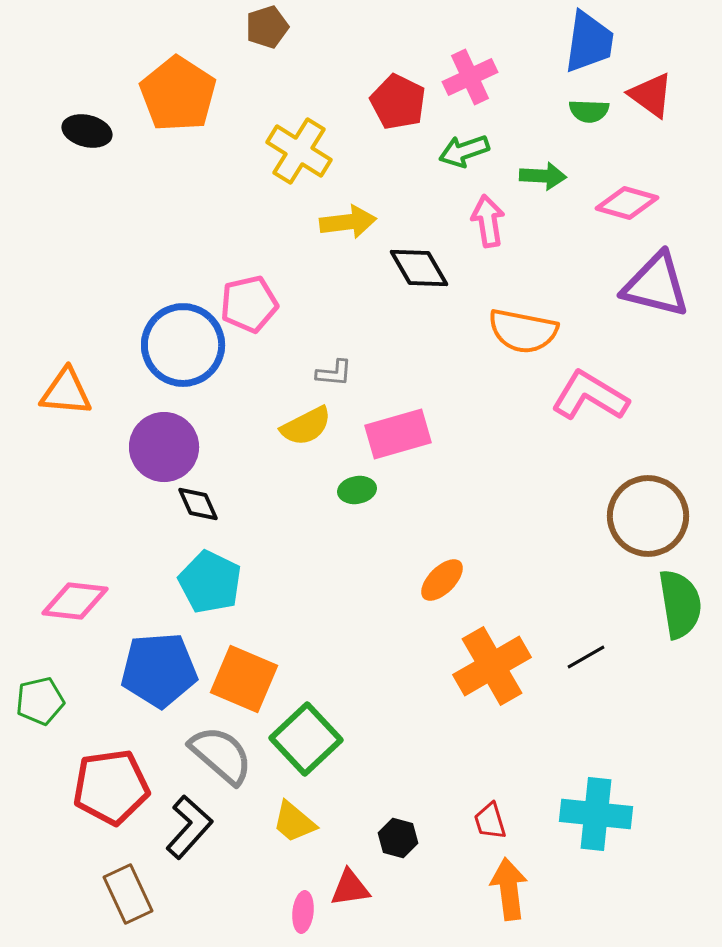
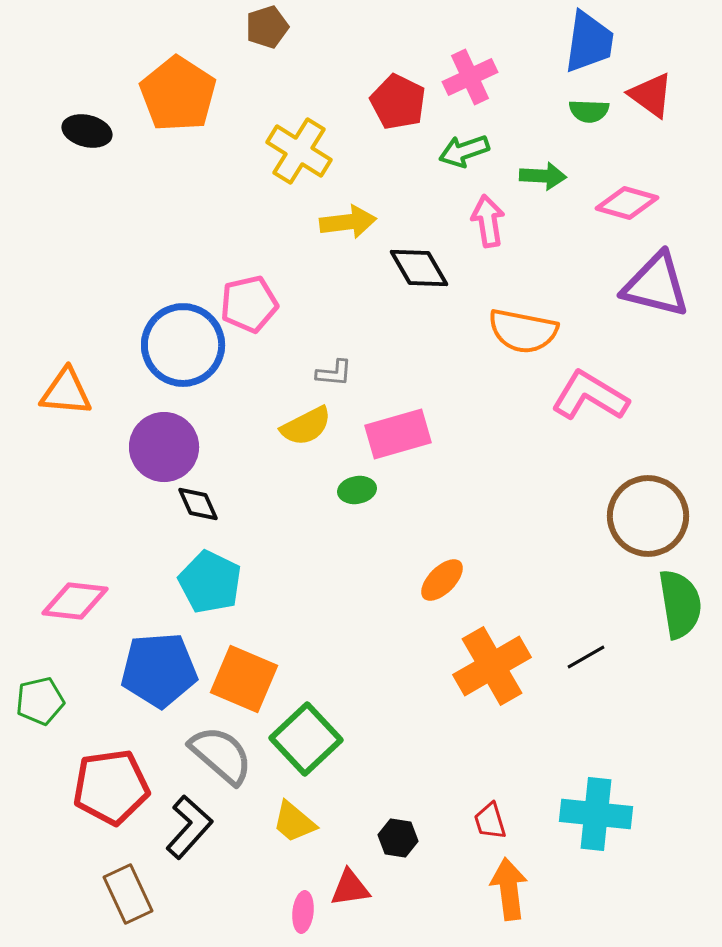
black hexagon at (398, 838): rotated 6 degrees counterclockwise
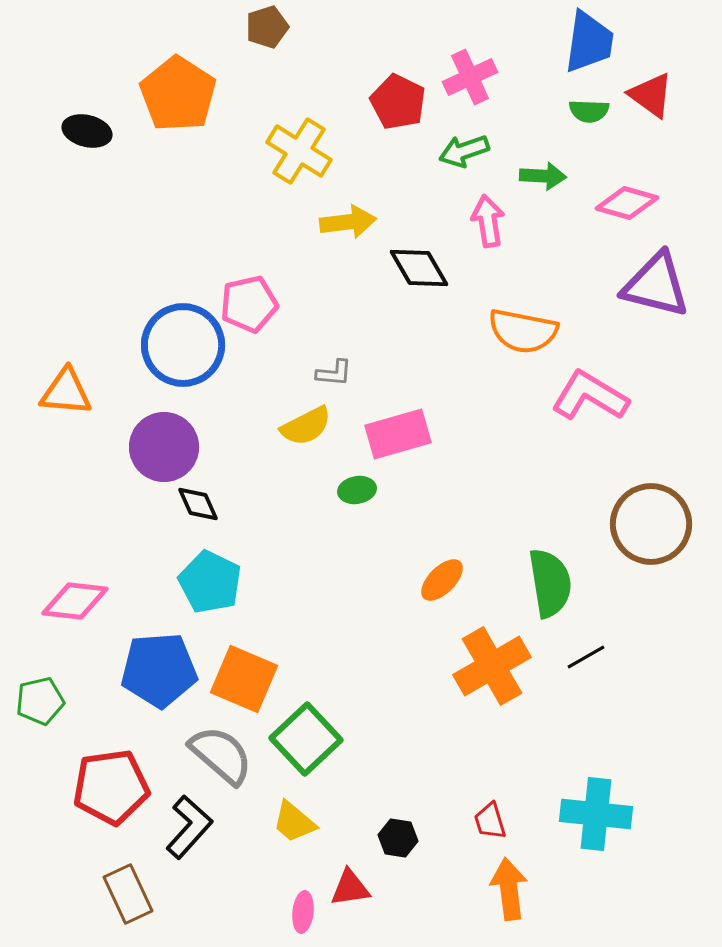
brown circle at (648, 516): moved 3 px right, 8 px down
green semicircle at (680, 604): moved 130 px left, 21 px up
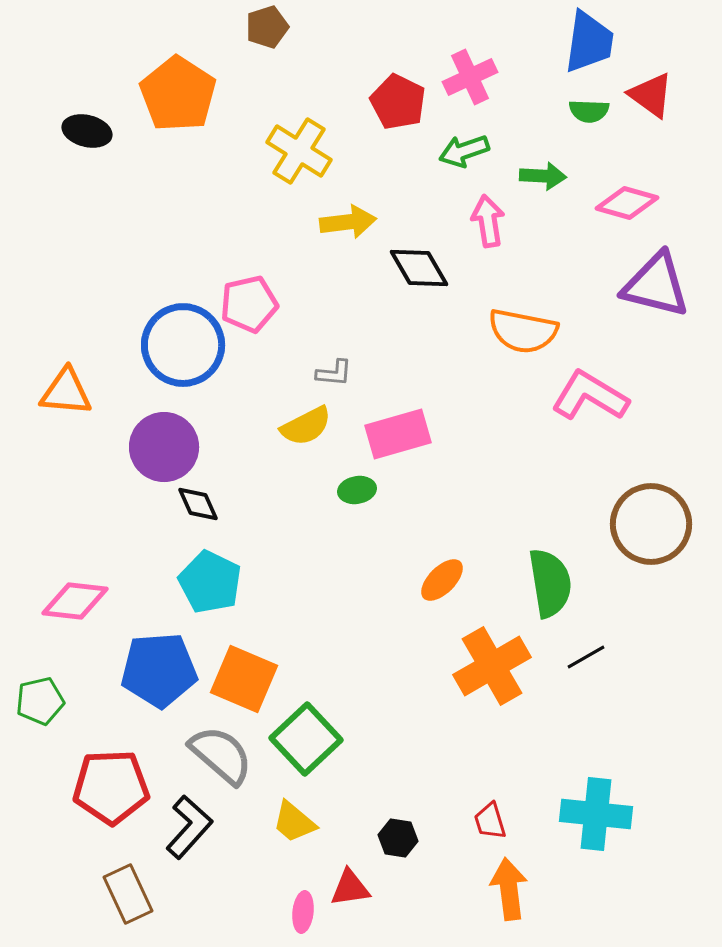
red pentagon at (111, 787): rotated 6 degrees clockwise
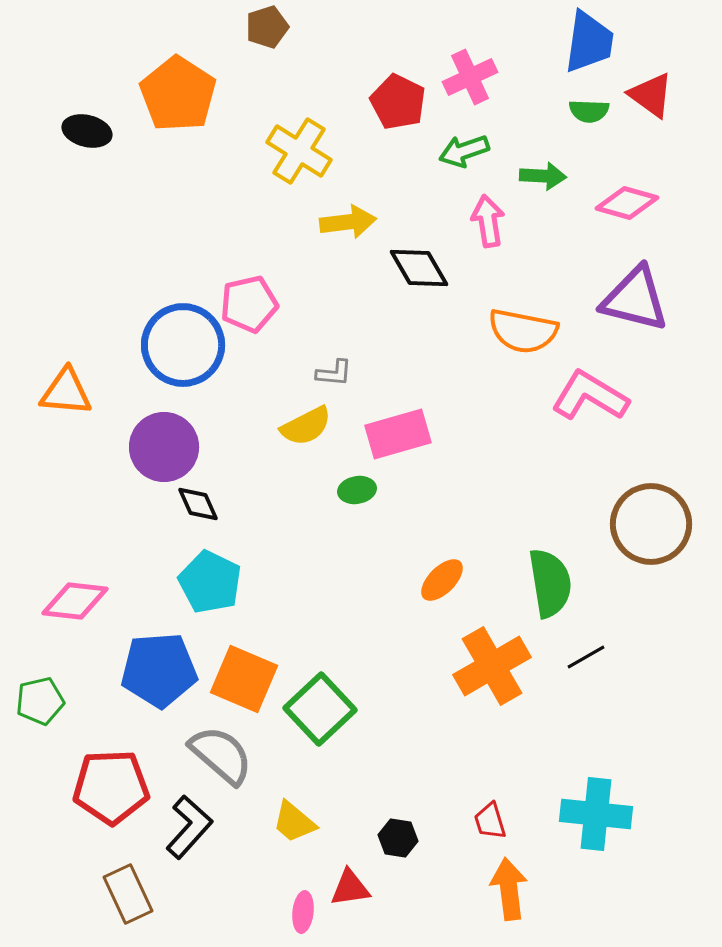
purple triangle at (656, 285): moved 21 px left, 14 px down
green square at (306, 739): moved 14 px right, 30 px up
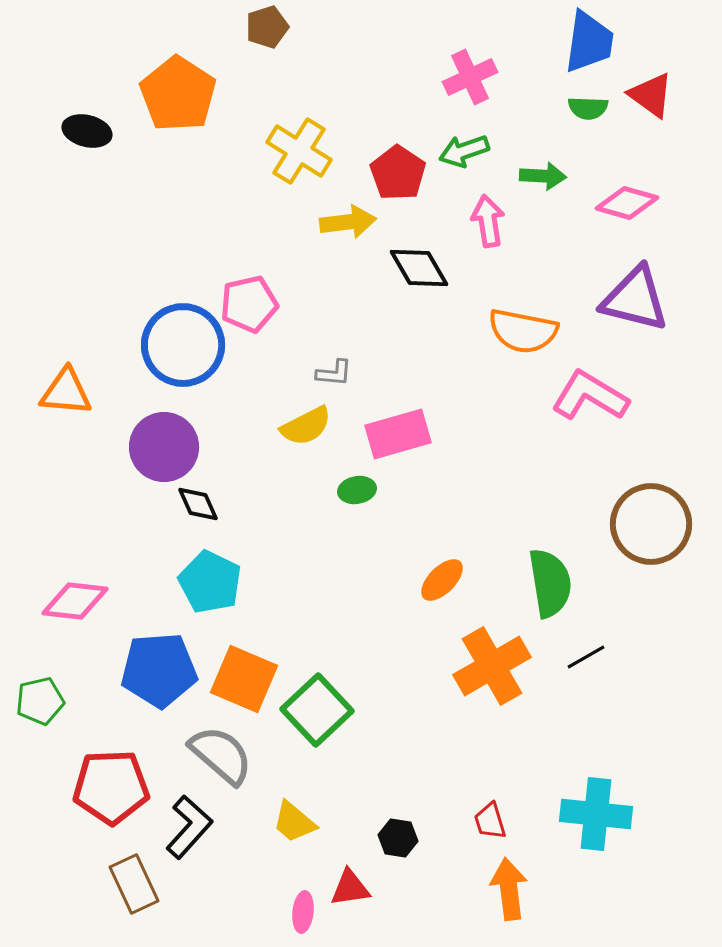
red pentagon at (398, 102): moved 71 px down; rotated 8 degrees clockwise
green semicircle at (589, 111): moved 1 px left, 3 px up
green square at (320, 709): moved 3 px left, 1 px down
brown rectangle at (128, 894): moved 6 px right, 10 px up
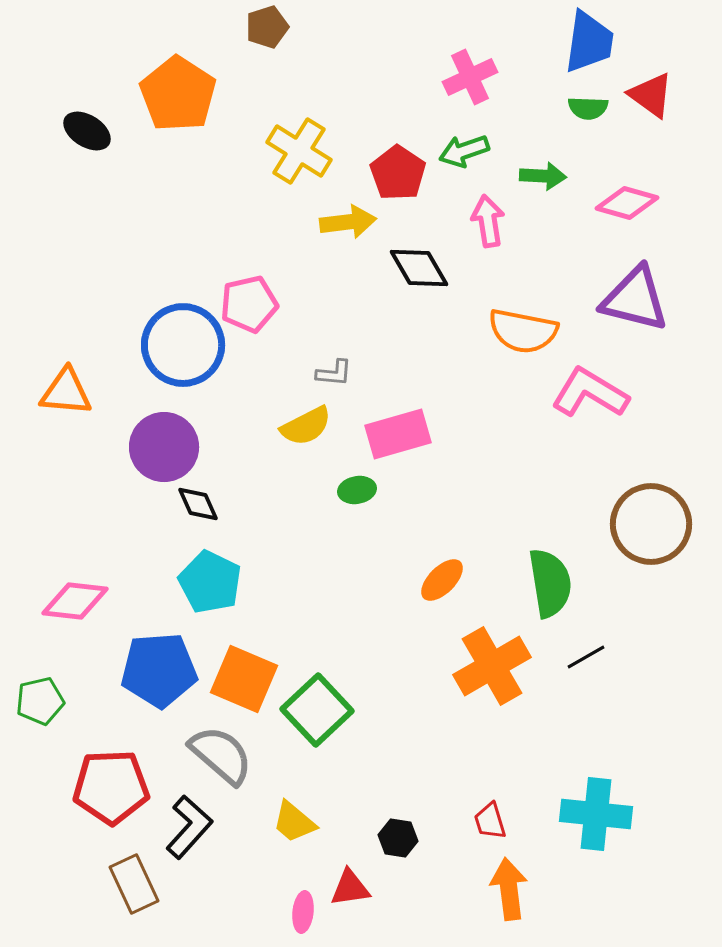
black ellipse at (87, 131): rotated 18 degrees clockwise
pink L-shape at (590, 396): moved 3 px up
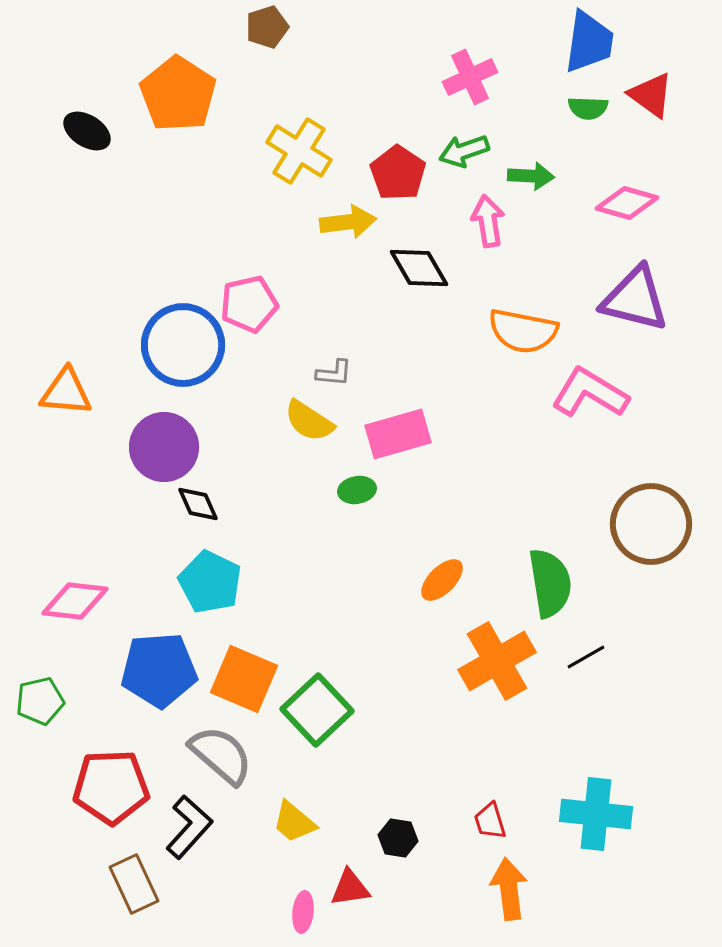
green arrow at (543, 176): moved 12 px left
yellow semicircle at (306, 426): moved 3 px right, 5 px up; rotated 60 degrees clockwise
orange cross at (492, 666): moved 5 px right, 5 px up
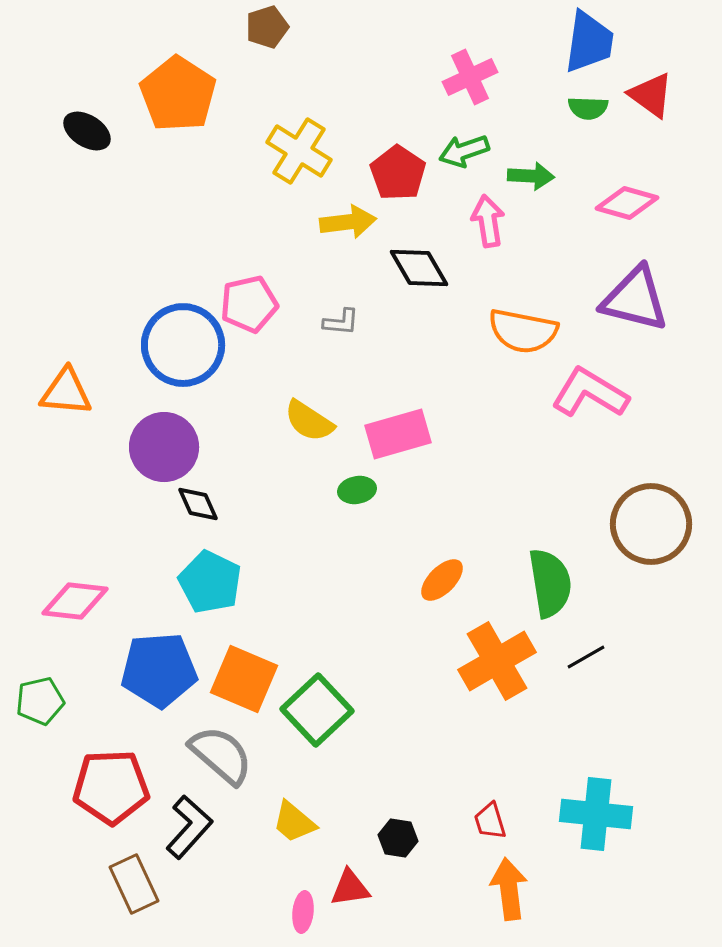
gray L-shape at (334, 373): moved 7 px right, 51 px up
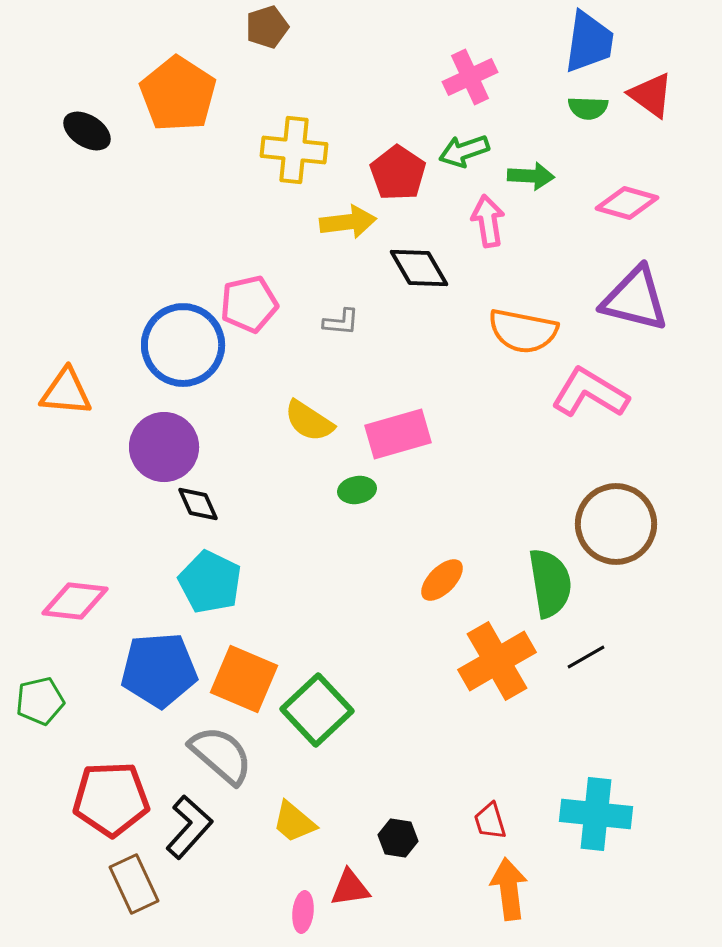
yellow cross at (299, 151): moved 5 px left, 1 px up; rotated 26 degrees counterclockwise
brown circle at (651, 524): moved 35 px left
red pentagon at (111, 787): moved 12 px down
